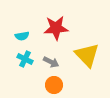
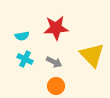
yellow triangle: moved 5 px right
gray arrow: moved 3 px right
orange circle: moved 2 px right, 1 px down
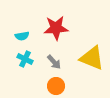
yellow triangle: moved 3 px down; rotated 24 degrees counterclockwise
gray arrow: rotated 21 degrees clockwise
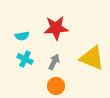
gray arrow: rotated 112 degrees counterclockwise
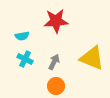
red star: moved 7 px up
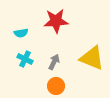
cyan semicircle: moved 1 px left, 3 px up
